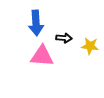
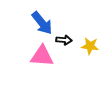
blue arrow: moved 6 px right; rotated 35 degrees counterclockwise
black arrow: moved 2 px down
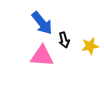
black arrow: rotated 70 degrees clockwise
yellow star: rotated 18 degrees counterclockwise
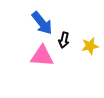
black arrow: rotated 28 degrees clockwise
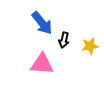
pink triangle: moved 8 px down
